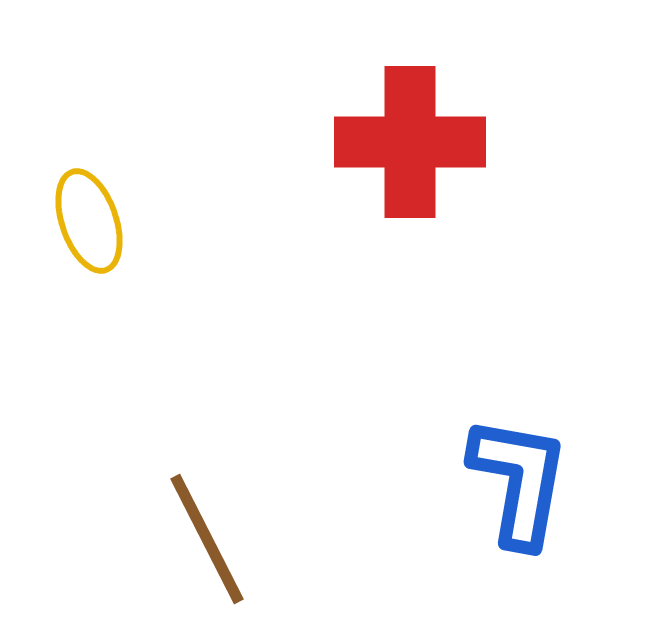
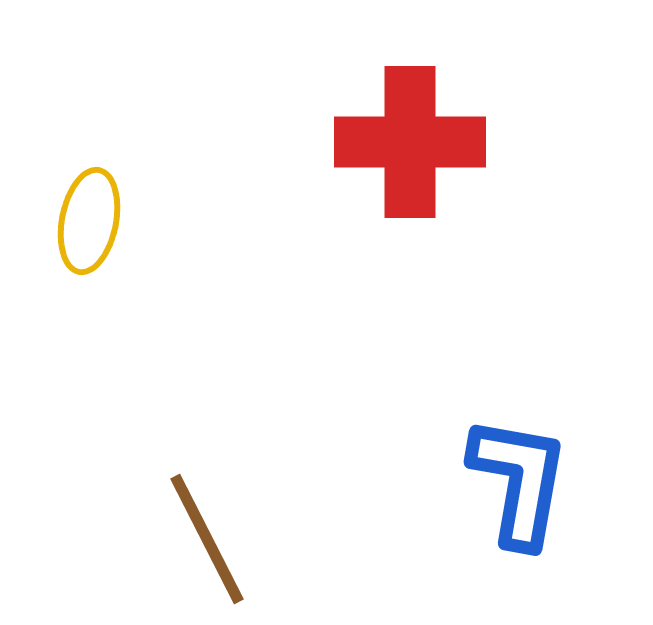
yellow ellipse: rotated 30 degrees clockwise
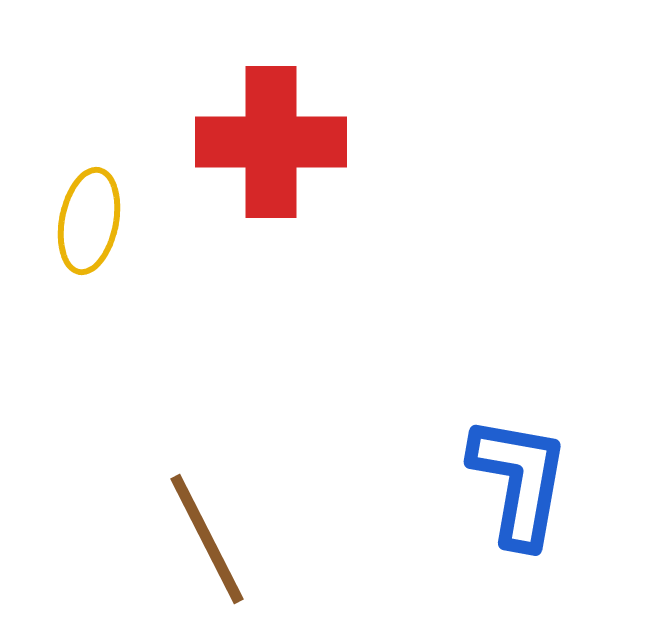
red cross: moved 139 px left
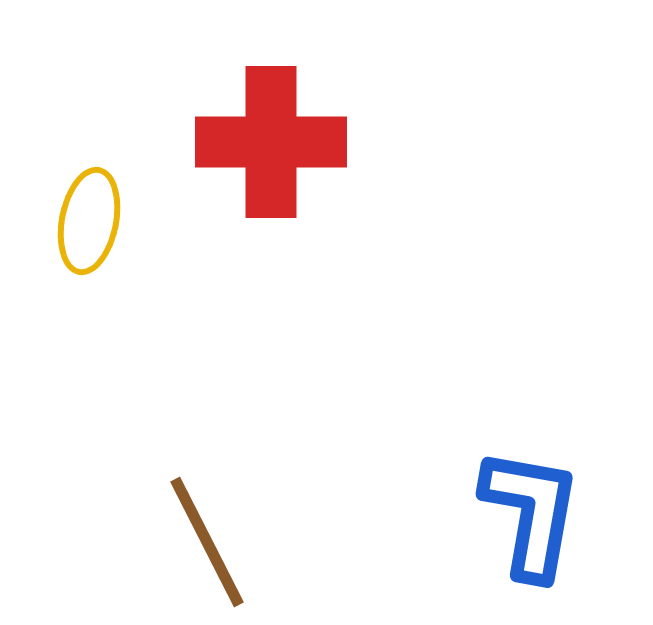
blue L-shape: moved 12 px right, 32 px down
brown line: moved 3 px down
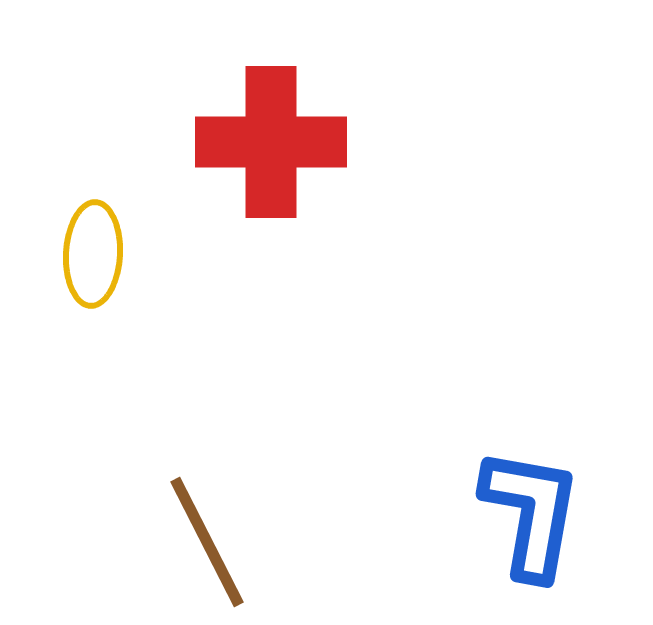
yellow ellipse: moved 4 px right, 33 px down; rotated 8 degrees counterclockwise
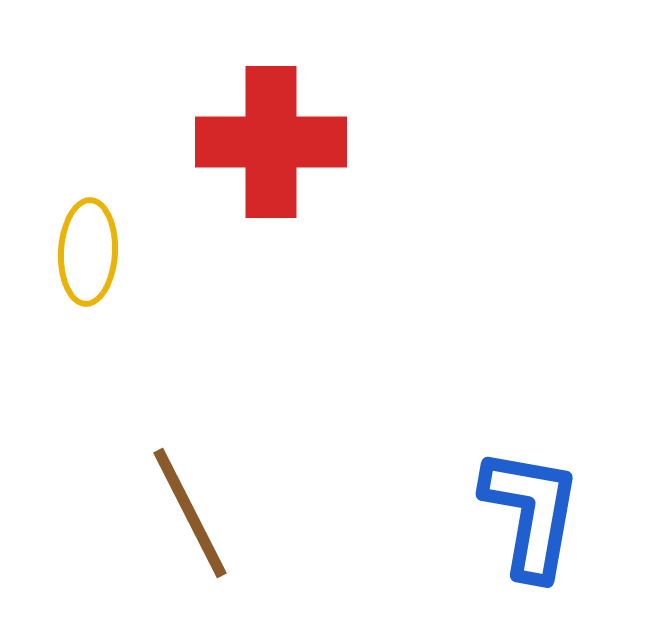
yellow ellipse: moved 5 px left, 2 px up
brown line: moved 17 px left, 29 px up
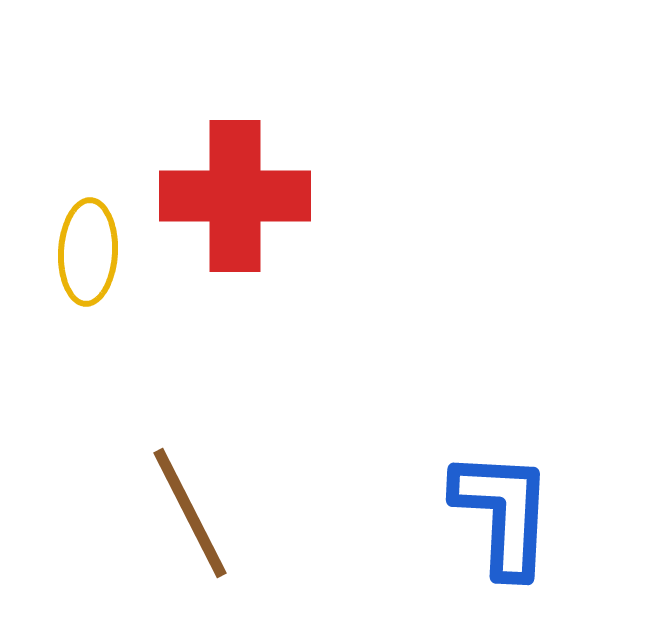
red cross: moved 36 px left, 54 px down
blue L-shape: moved 28 px left; rotated 7 degrees counterclockwise
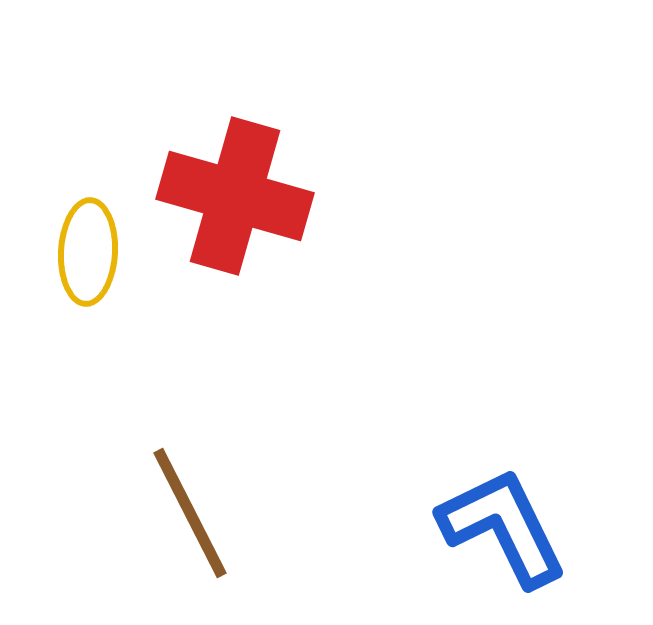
red cross: rotated 16 degrees clockwise
blue L-shape: moved 14 px down; rotated 29 degrees counterclockwise
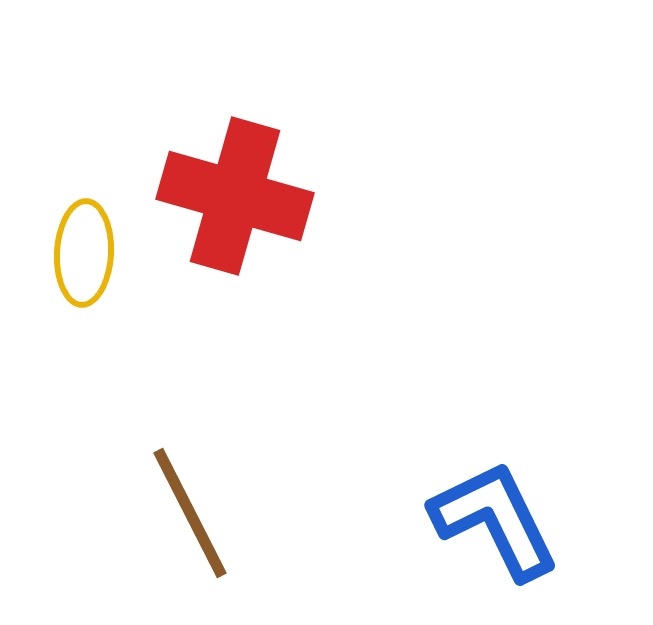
yellow ellipse: moved 4 px left, 1 px down
blue L-shape: moved 8 px left, 7 px up
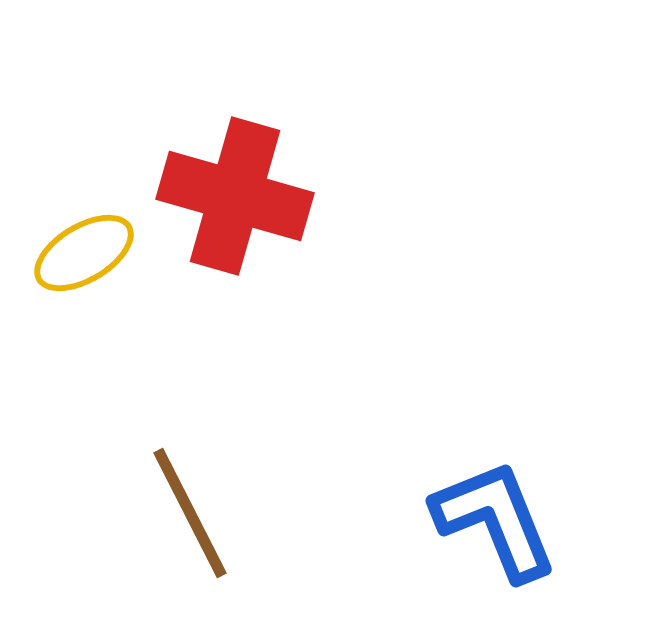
yellow ellipse: rotated 56 degrees clockwise
blue L-shape: rotated 4 degrees clockwise
